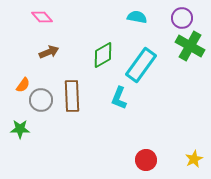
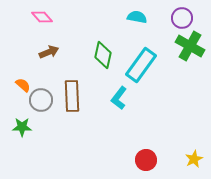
green diamond: rotated 48 degrees counterclockwise
orange semicircle: rotated 84 degrees counterclockwise
cyan L-shape: rotated 15 degrees clockwise
green star: moved 2 px right, 2 px up
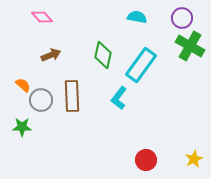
brown arrow: moved 2 px right, 3 px down
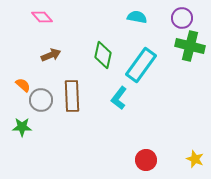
green cross: rotated 16 degrees counterclockwise
yellow star: moved 1 px right; rotated 24 degrees counterclockwise
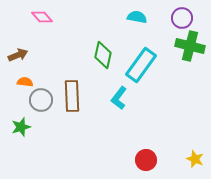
brown arrow: moved 33 px left
orange semicircle: moved 2 px right, 3 px up; rotated 35 degrees counterclockwise
green star: moved 1 px left; rotated 18 degrees counterclockwise
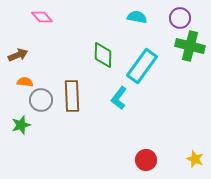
purple circle: moved 2 px left
green diamond: rotated 12 degrees counterclockwise
cyan rectangle: moved 1 px right, 1 px down
green star: moved 2 px up
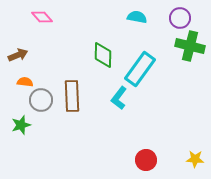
cyan rectangle: moved 2 px left, 3 px down
yellow star: rotated 18 degrees counterclockwise
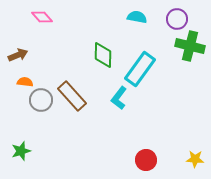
purple circle: moved 3 px left, 1 px down
brown rectangle: rotated 40 degrees counterclockwise
green star: moved 26 px down
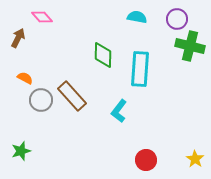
brown arrow: moved 17 px up; rotated 42 degrees counterclockwise
cyan rectangle: rotated 32 degrees counterclockwise
orange semicircle: moved 4 px up; rotated 21 degrees clockwise
cyan L-shape: moved 13 px down
yellow star: rotated 30 degrees clockwise
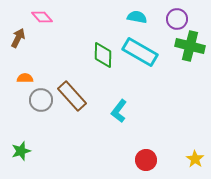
cyan rectangle: moved 17 px up; rotated 64 degrees counterclockwise
orange semicircle: rotated 28 degrees counterclockwise
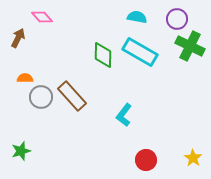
green cross: rotated 12 degrees clockwise
gray circle: moved 3 px up
cyan L-shape: moved 5 px right, 4 px down
yellow star: moved 2 px left, 1 px up
